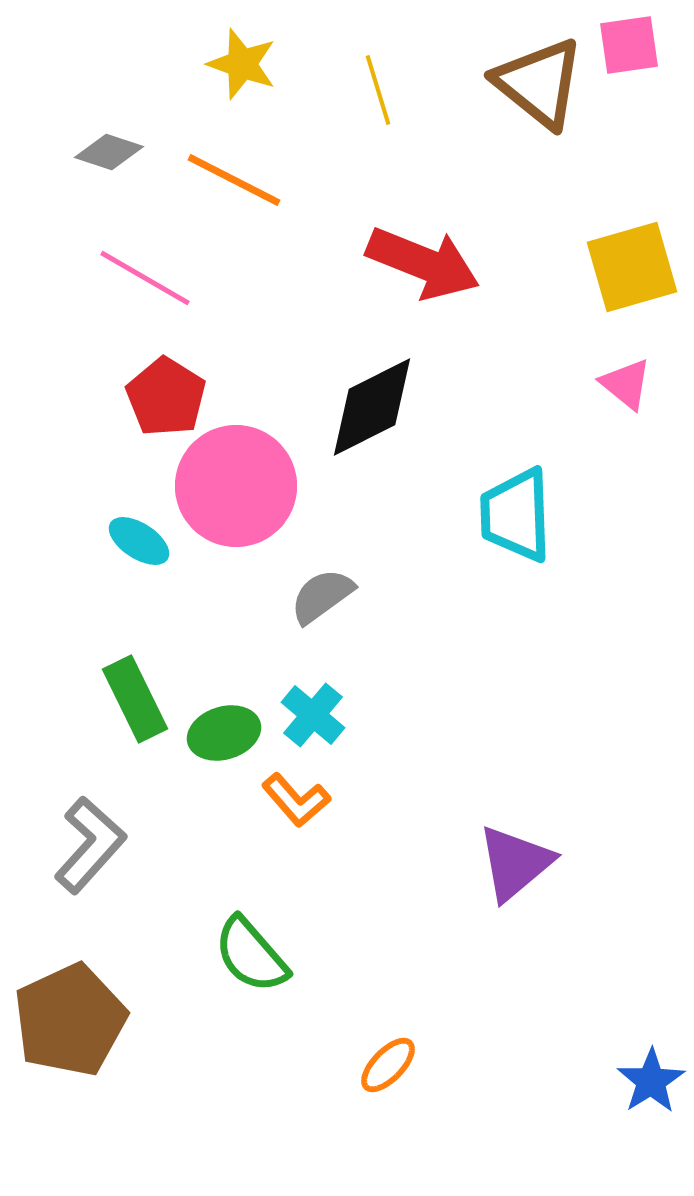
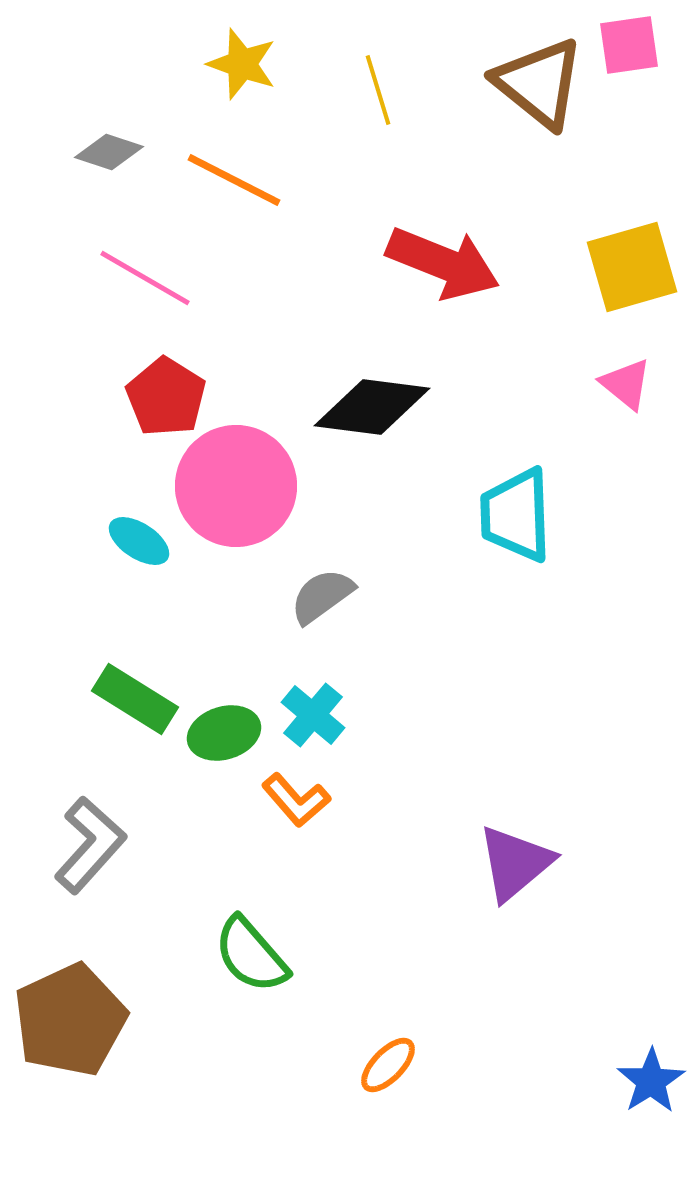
red arrow: moved 20 px right
black diamond: rotated 34 degrees clockwise
green rectangle: rotated 32 degrees counterclockwise
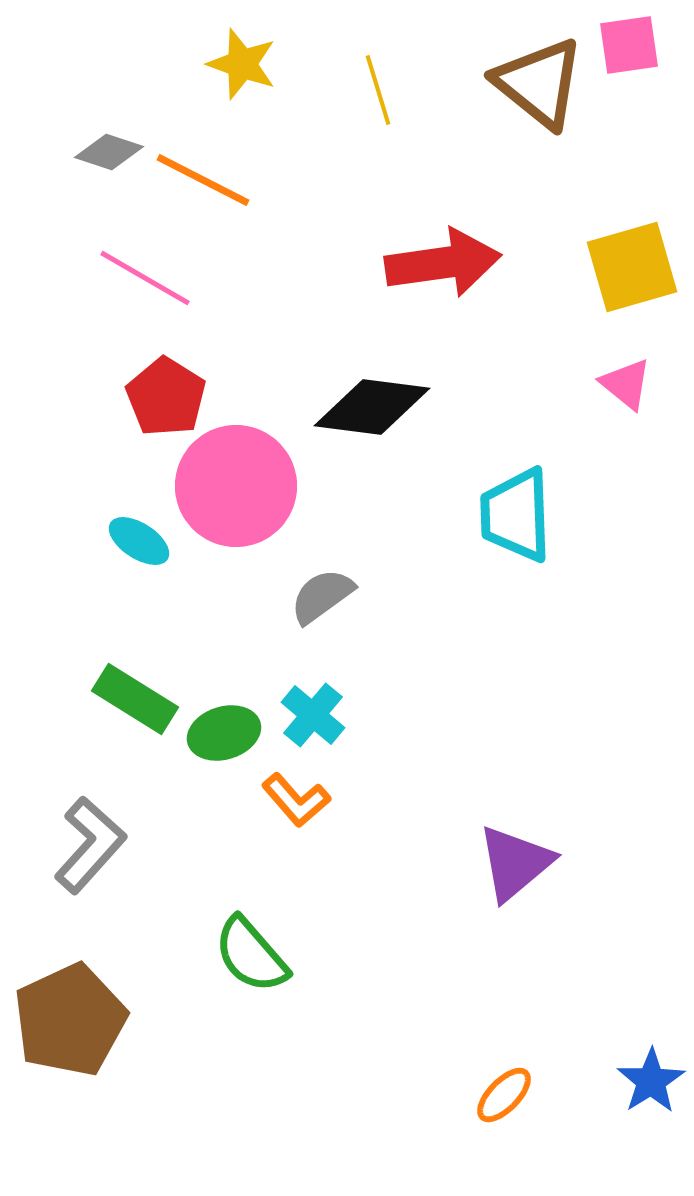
orange line: moved 31 px left
red arrow: rotated 30 degrees counterclockwise
orange ellipse: moved 116 px right, 30 px down
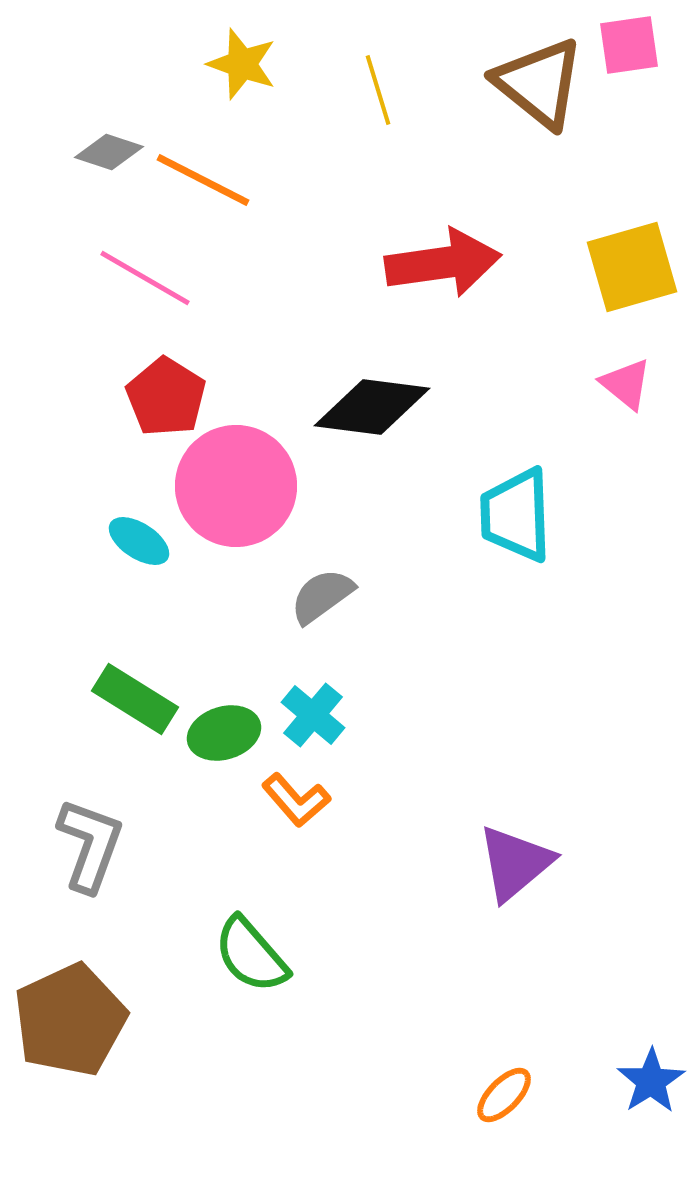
gray L-shape: rotated 22 degrees counterclockwise
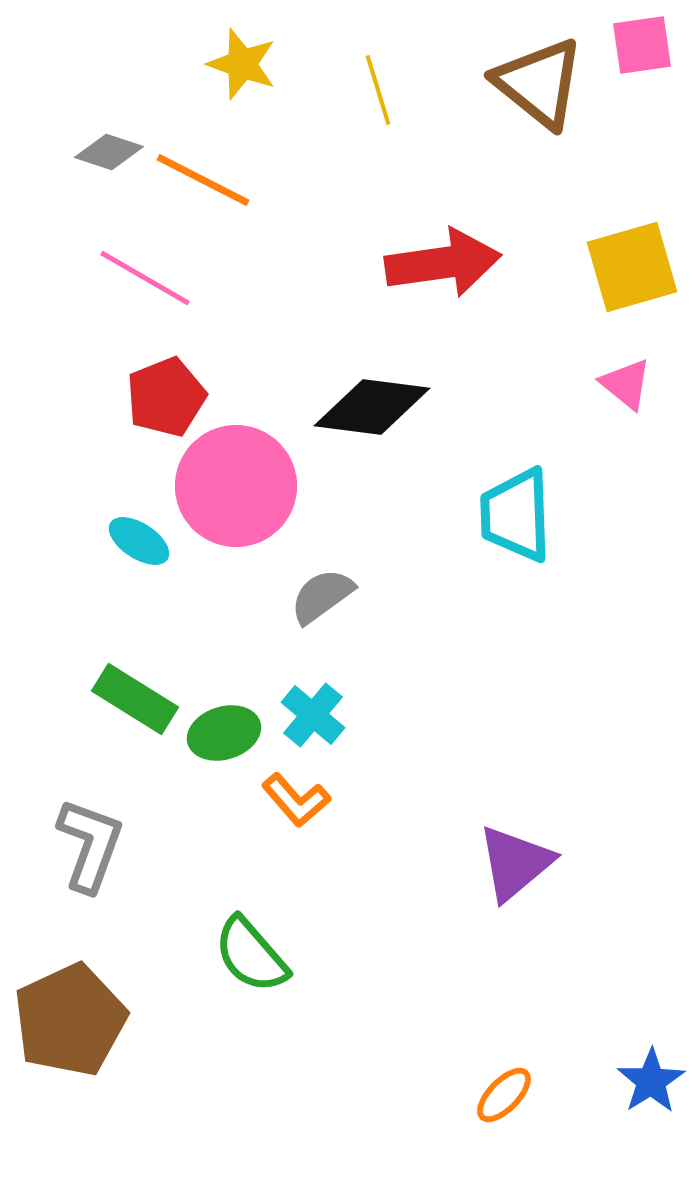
pink square: moved 13 px right
red pentagon: rotated 18 degrees clockwise
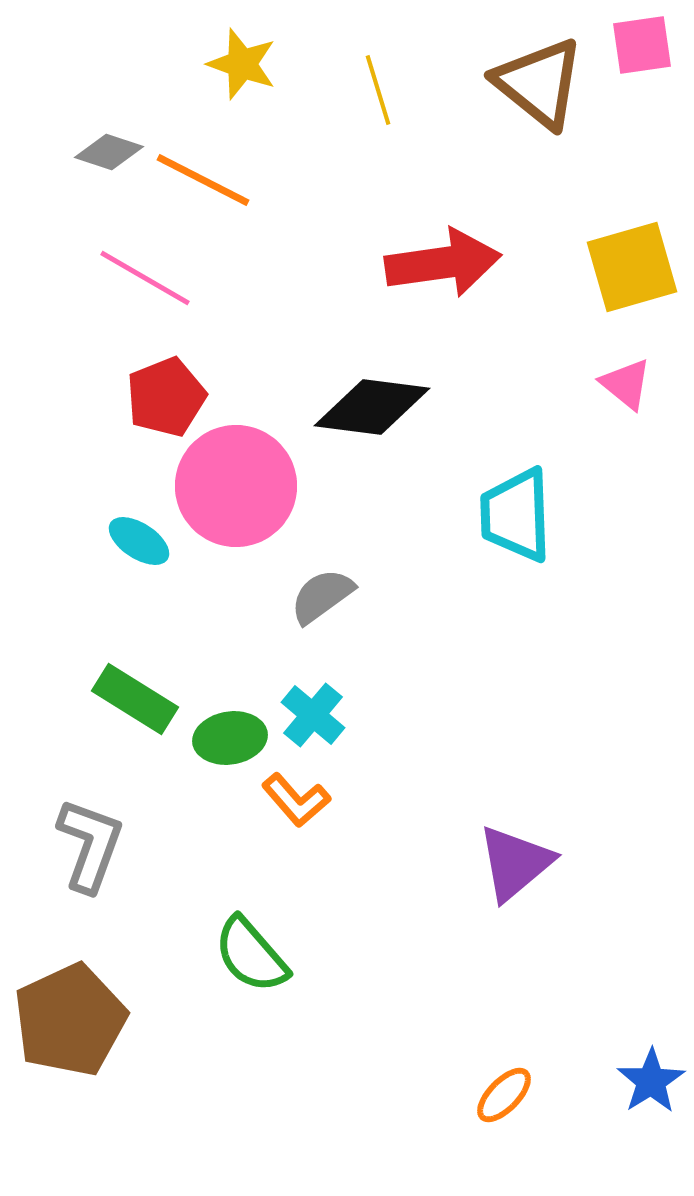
green ellipse: moved 6 px right, 5 px down; rotated 8 degrees clockwise
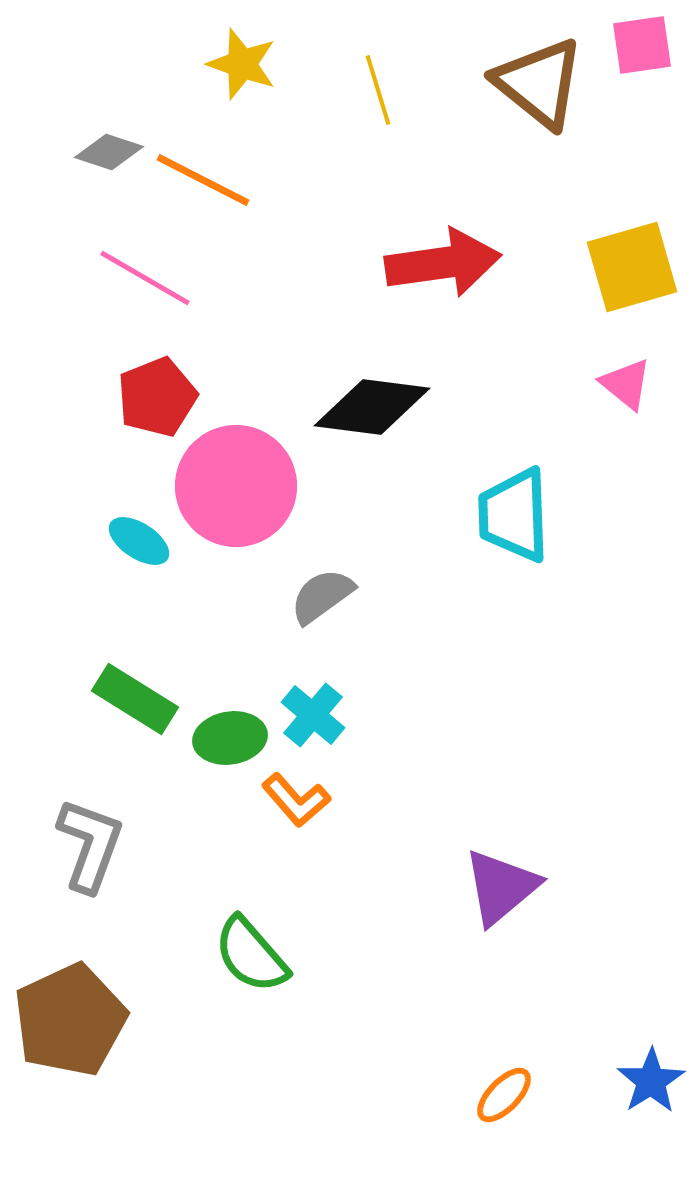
red pentagon: moved 9 px left
cyan trapezoid: moved 2 px left
purple triangle: moved 14 px left, 24 px down
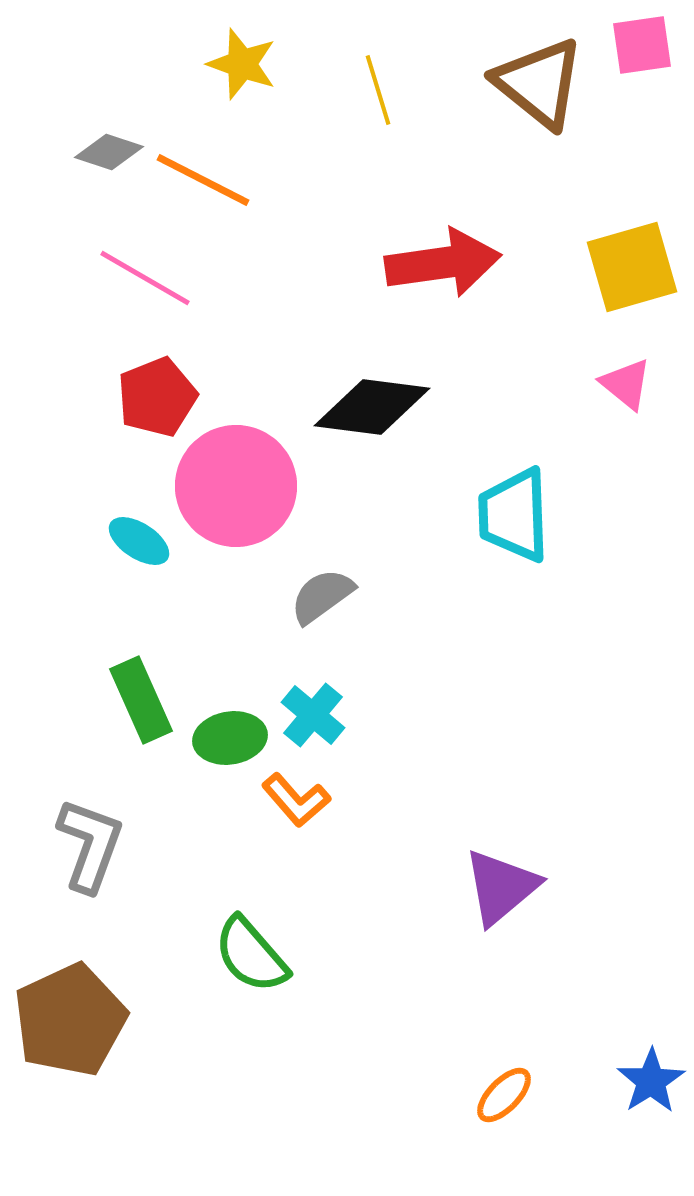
green rectangle: moved 6 px right, 1 px down; rotated 34 degrees clockwise
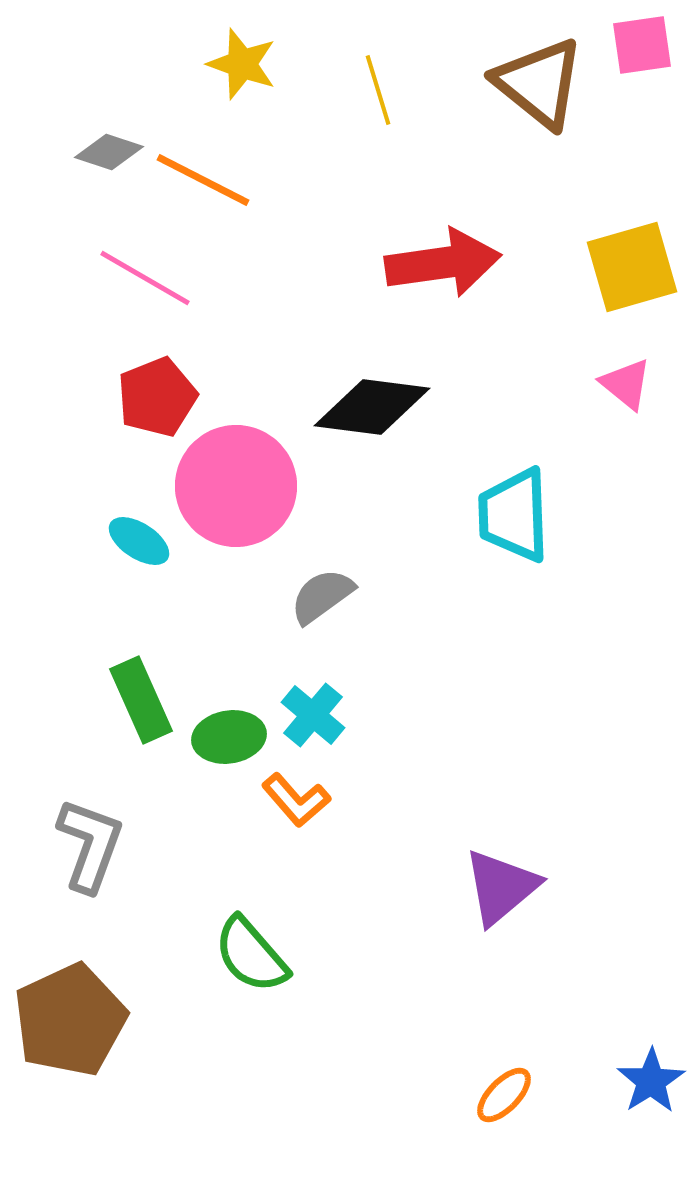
green ellipse: moved 1 px left, 1 px up
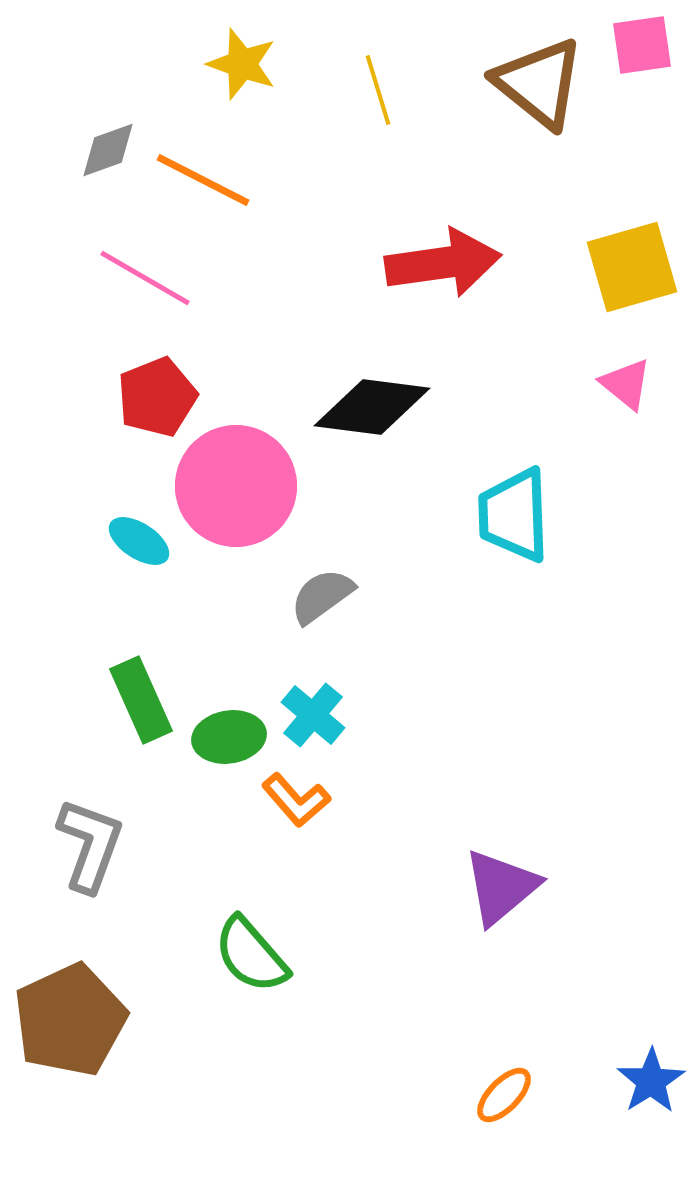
gray diamond: moved 1 px left, 2 px up; rotated 38 degrees counterclockwise
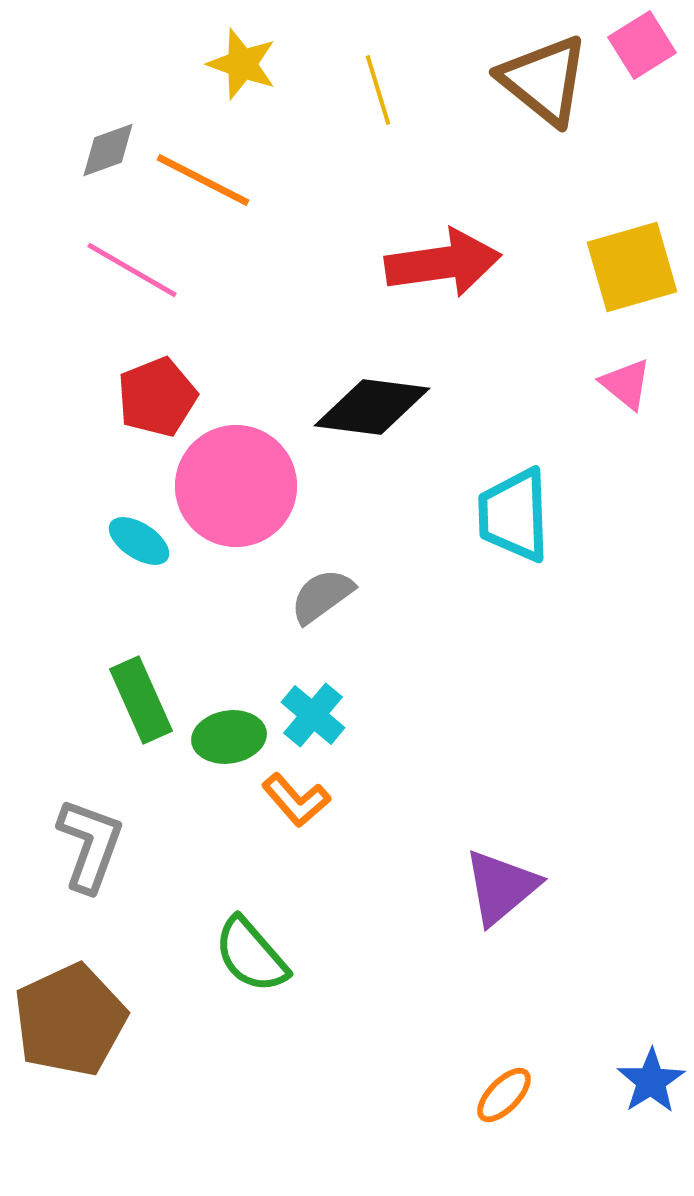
pink square: rotated 24 degrees counterclockwise
brown triangle: moved 5 px right, 3 px up
pink line: moved 13 px left, 8 px up
